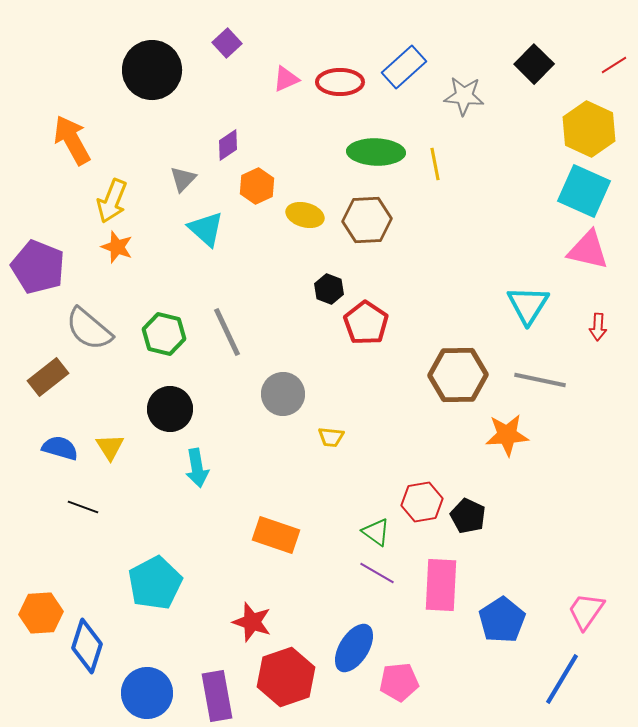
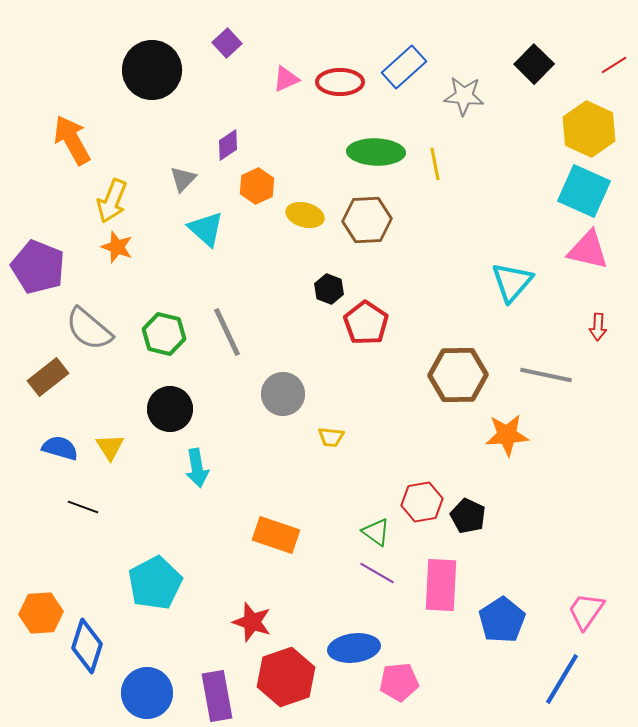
cyan triangle at (528, 305): moved 16 px left, 23 px up; rotated 9 degrees clockwise
gray line at (540, 380): moved 6 px right, 5 px up
blue ellipse at (354, 648): rotated 51 degrees clockwise
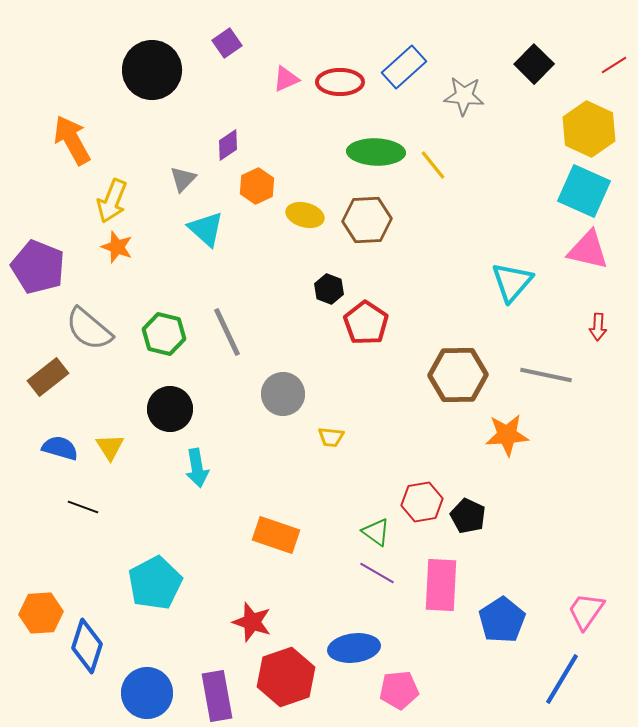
purple square at (227, 43): rotated 8 degrees clockwise
yellow line at (435, 164): moved 2 px left, 1 px down; rotated 28 degrees counterclockwise
pink pentagon at (399, 682): moved 8 px down
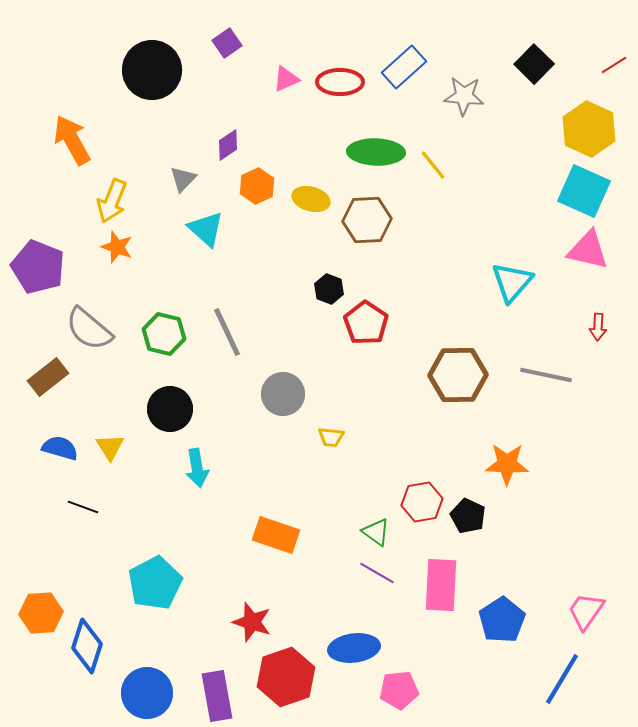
yellow ellipse at (305, 215): moved 6 px right, 16 px up
orange star at (507, 435): moved 29 px down; rotated 6 degrees clockwise
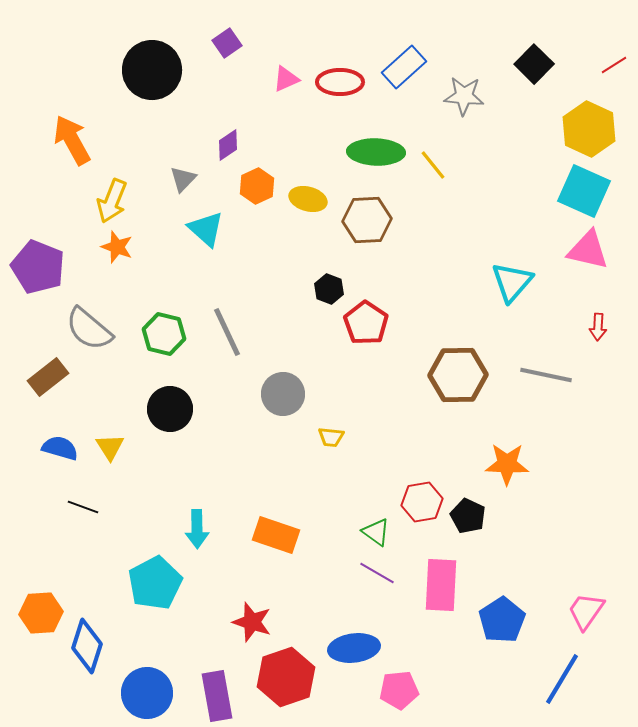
yellow ellipse at (311, 199): moved 3 px left
cyan arrow at (197, 468): moved 61 px down; rotated 9 degrees clockwise
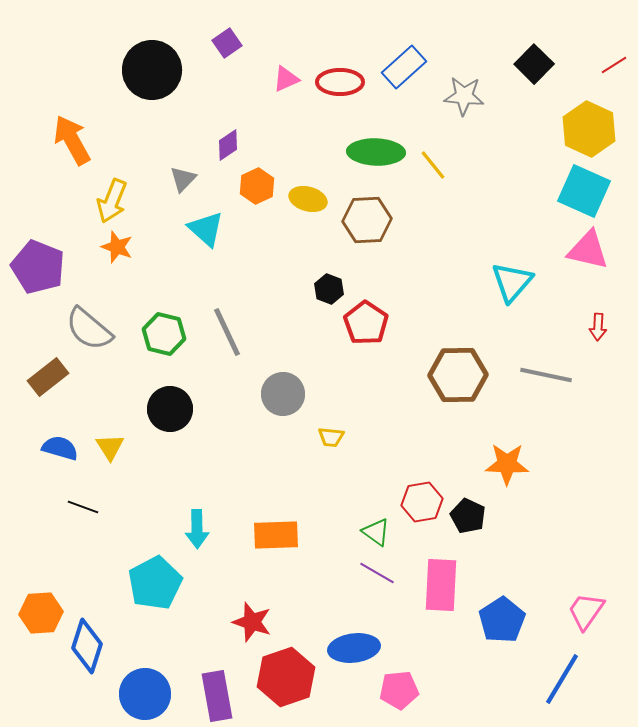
orange rectangle at (276, 535): rotated 21 degrees counterclockwise
blue circle at (147, 693): moved 2 px left, 1 px down
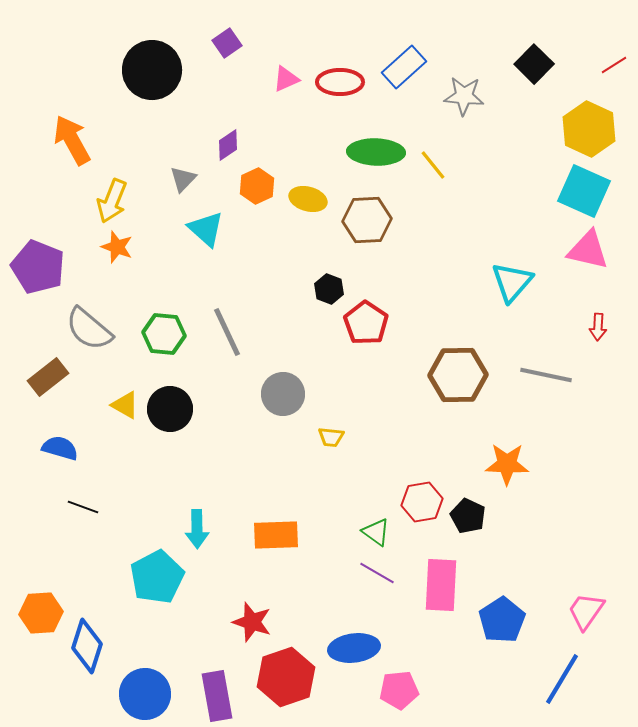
green hexagon at (164, 334): rotated 9 degrees counterclockwise
yellow triangle at (110, 447): moved 15 px right, 42 px up; rotated 28 degrees counterclockwise
cyan pentagon at (155, 583): moved 2 px right, 6 px up
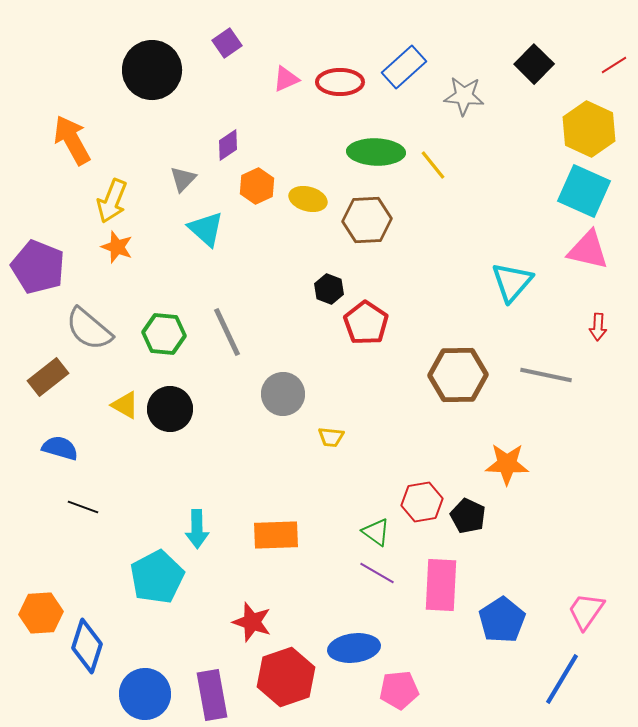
purple rectangle at (217, 696): moved 5 px left, 1 px up
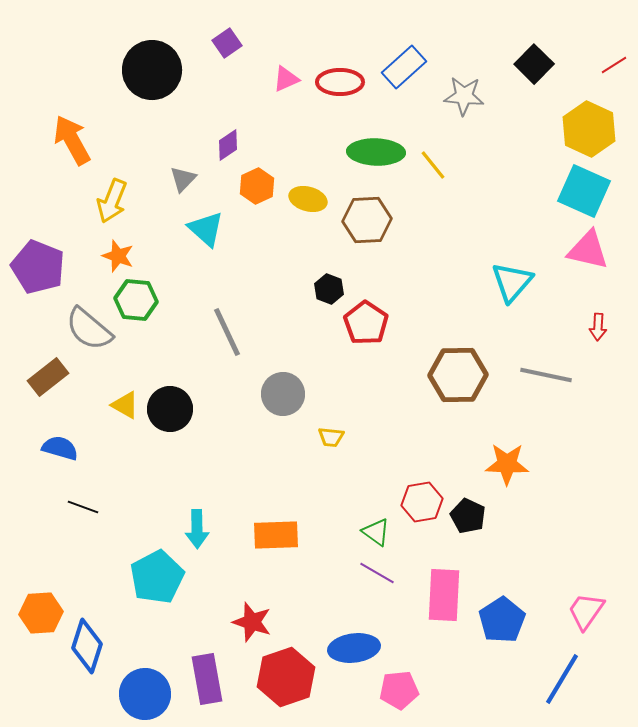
orange star at (117, 247): moved 1 px right, 9 px down
green hexagon at (164, 334): moved 28 px left, 34 px up
pink rectangle at (441, 585): moved 3 px right, 10 px down
purple rectangle at (212, 695): moved 5 px left, 16 px up
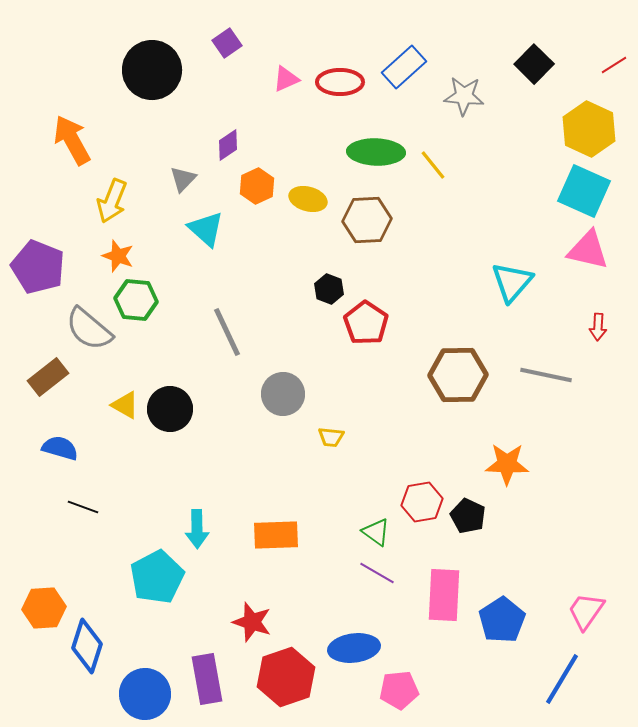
orange hexagon at (41, 613): moved 3 px right, 5 px up
